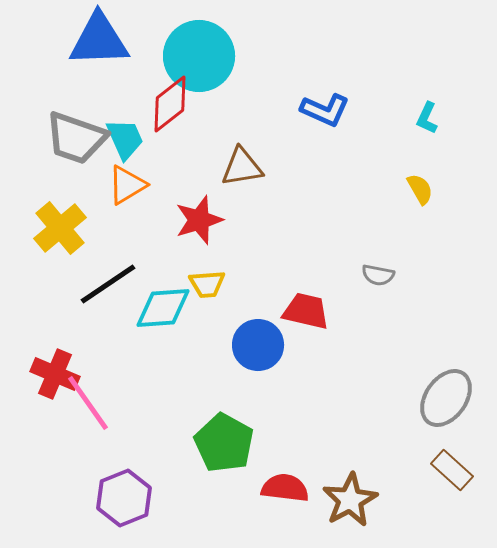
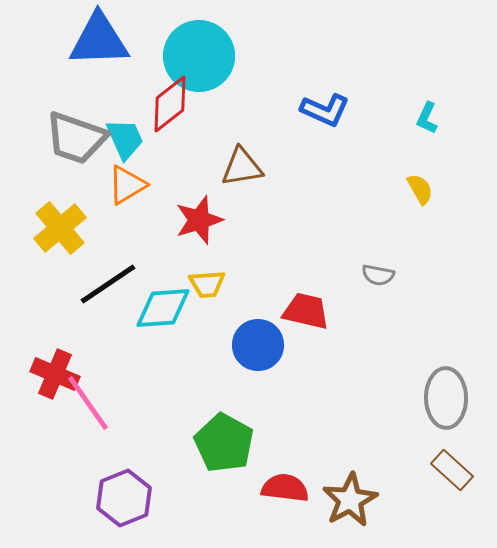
gray ellipse: rotated 36 degrees counterclockwise
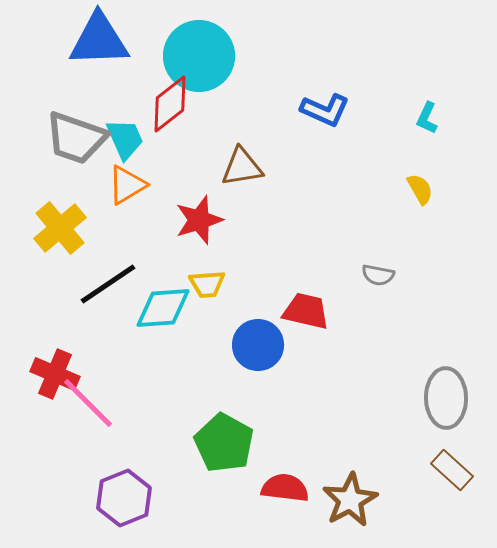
pink line: rotated 10 degrees counterclockwise
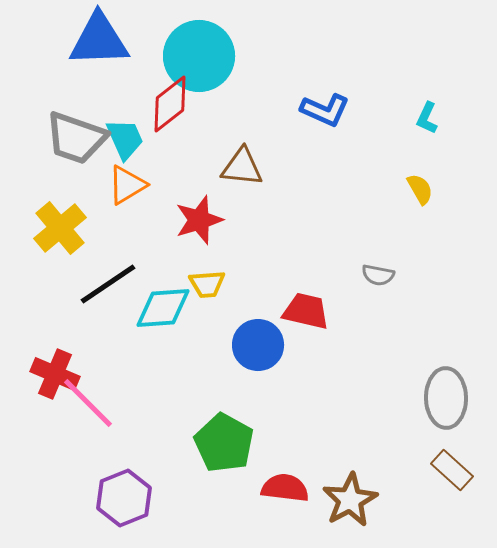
brown triangle: rotated 15 degrees clockwise
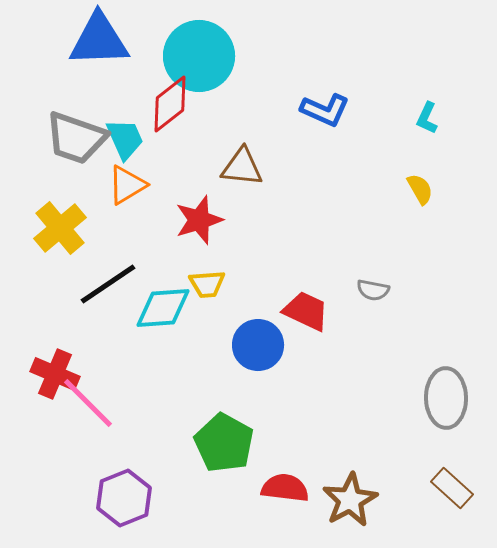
gray semicircle: moved 5 px left, 15 px down
red trapezoid: rotated 12 degrees clockwise
brown rectangle: moved 18 px down
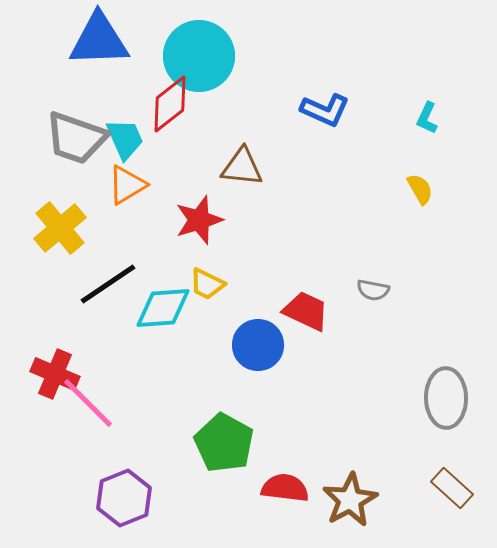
yellow trapezoid: rotated 30 degrees clockwise
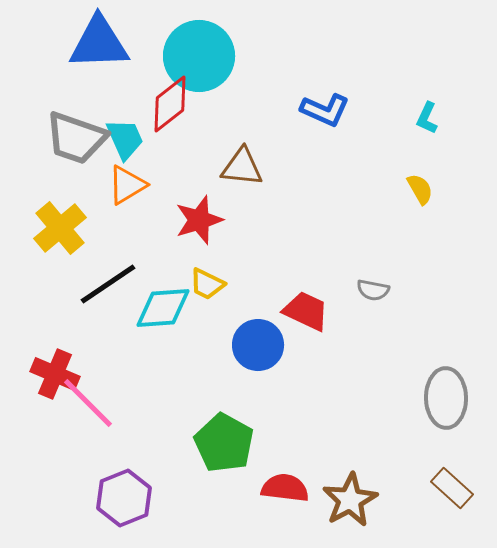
blue triangle: moved 3 px down
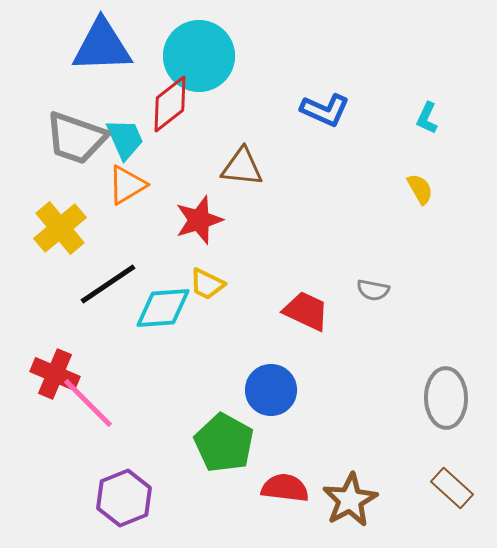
blue triangle: moved 3 px right, 3 px down
blue circle: moved 13 px right, 45 px down
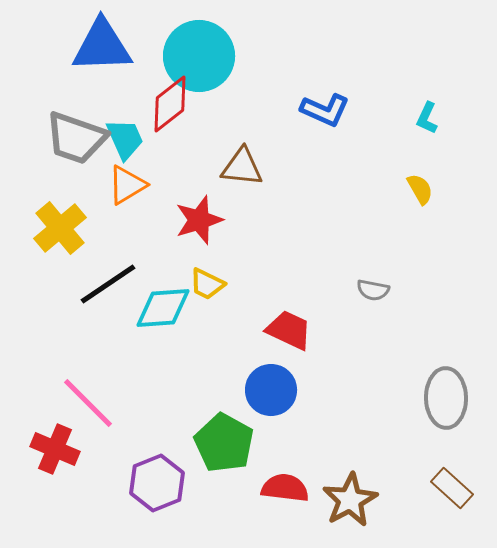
red trapezoid: moved 17 px left, 19 px down
red cross: moved 75 px down
purple hexagon: moved 33 px right, 15 px up
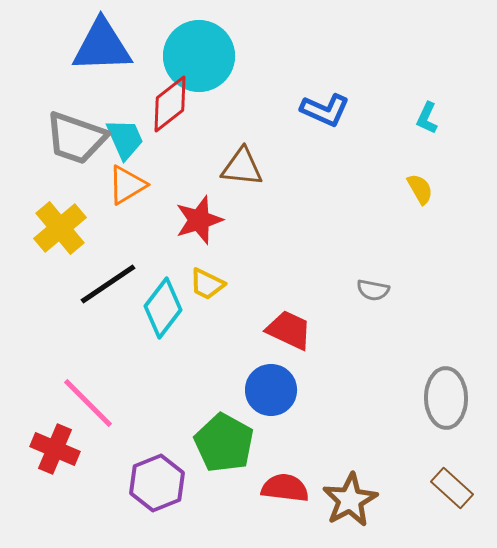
cyan diamond: rotated 48 degrees counterclockwise
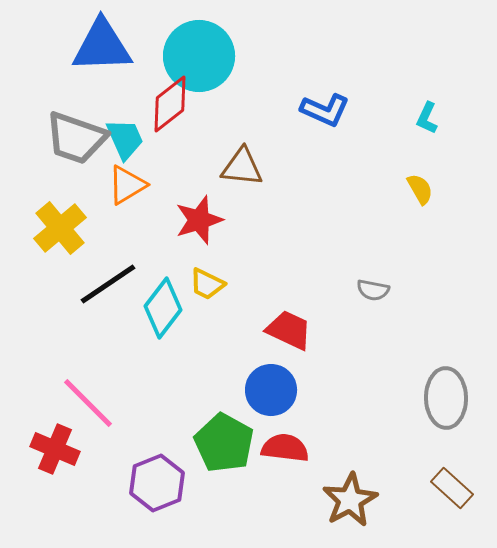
red semicircle: moved 40 px up
